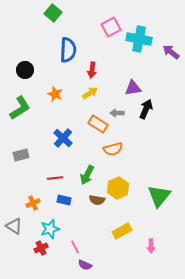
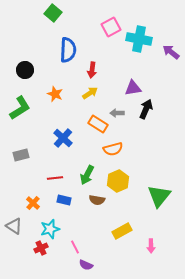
yellow hexagon: moved 7 px up
orange cross: rotated 24 degrees counterclockwise
purple semicircle: moved 1 px right
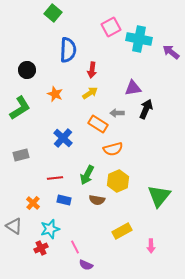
black circle: moved 2 px right
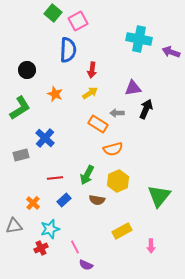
pink square: moved 33 px left, 6 px up
purple arrow: rotated 18 degrees counterclockwise
blue cross: moved 18 px left
blue rectangle: rotated 56 degrees counterclockwise
gray triangle: rotated 42 degrees counterclockwise
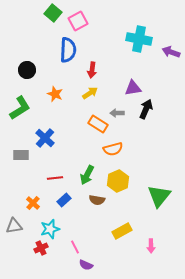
gray rectangle: rotated 14 degrees clockwise
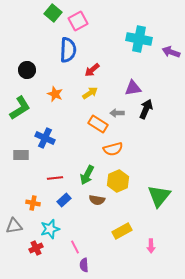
red arrow: rotated 42 degrees clockwise
blue cross: rotated 18 degrees counterclockwise
orange cross: rotated 32 degrees counterclockwise
red cross: moved 5 px left
purple semicircle: moved 2 px left; rotated 64 degrees clockwise
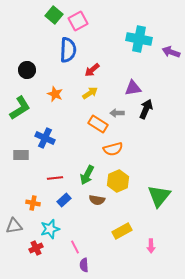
green square: moved 1 px right, 2 px down
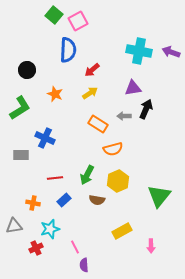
cyan cross: moved 12 px down
gray arrow: moved 7 px right, 3 px down
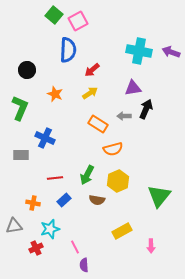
green L-shape: rotated 35 degrees counterclockwise
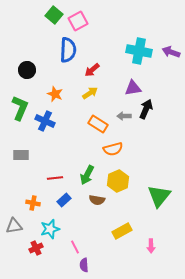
blue cross: moved 17 px up
